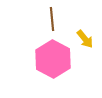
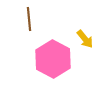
brown line: moved 23 px left
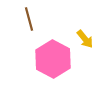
brown line: rotated 10 degrees counterclockwise
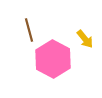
brown line: moved 11 px down
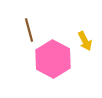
yellow arrow: moved 2 px down; rotated 12 degrees clockwise
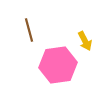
pink hexagon: moved 5 px right, 6 px down; rotated 24 degrees clockwise
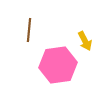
brown line: rotated 20 degrees clockwise
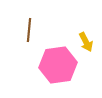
yellow arrow: moved 1 px right, 1 px down
